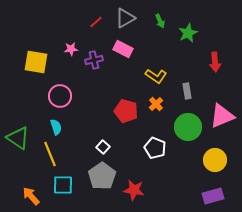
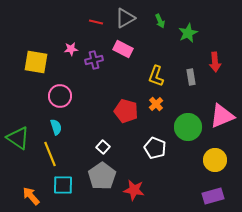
red line: rotated 56 degrees clockwise
yellow L-shape: rotated 75 degrees clockwise
gray rectangle: moved 4 px right, 14 px up
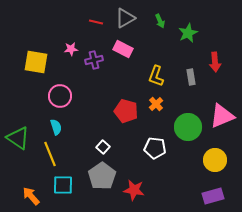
white pentagon: rotated 15 degrees counterclockwise
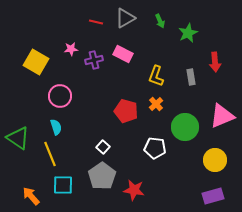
pink rectangle: moved 5 px down
yellow square: rotated 20 degrees clockwise
green circle: moved 3 px left
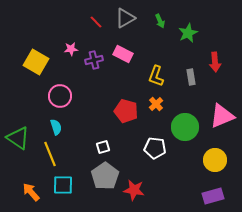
red line: rotated 32 degrees clockwise
white square: rotated 32 degrees clockwise
gray pentagon: moved 3 px right
orange arrow: moved 4 px up
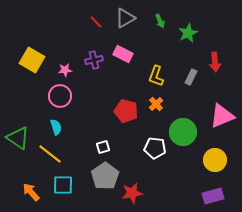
pink star: moved 6 px left, 21 px down
yellow square: moved 4 px left, 2 px up
gray rectangle: rotated 35 degrees clockwise
green circle: moved 2 px left, 5 px down
yellow line: rotated 30 degrees counterclockwise
red star: moved 2 px left, 3 px down; rotated 20 degrees counterclockwise
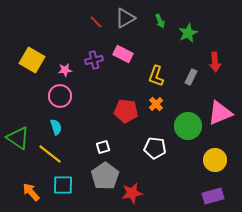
red pentagon: rotated 10 degrees counterclockwise
pink triangle: moved 2 px left, 3 px up
green circle: moved 5 px right, 6 px up
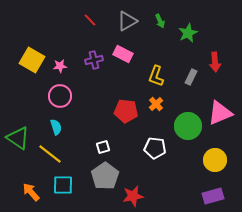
gray triangle: moved 2 px right, 3 px down
red line: moved 6 px left, 2 px up
pink star: moved 5 px left, 4 px up
red star: moved 1 px right, 3 px down
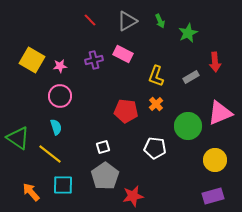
gray rectangle: rotated 35 degrees clockwise
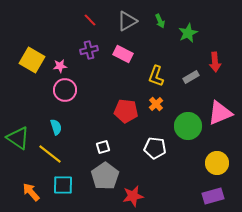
purple cross: moved 5 px left, 10 px up
pink circle: moved 5 px right, 6 px up
yellow circle: moved 2 px right, 3 px down
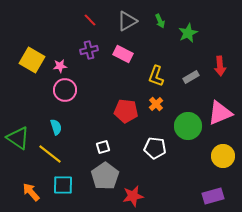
red arrow: moved 5 px right, 4 px down
yellow circle: moved 6 px right, 7 px up
